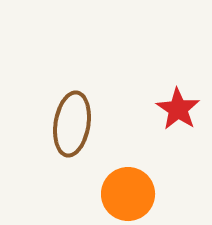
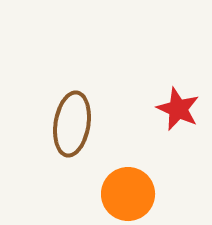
red star: rotated 9 degrees counterclockwise
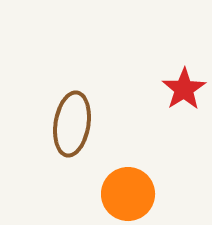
red star: moved 6 px right, 20 px up; rotated 15 degrees clockwise
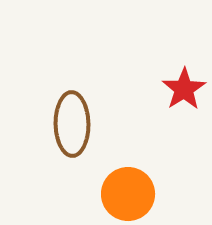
brown ellipse: rotated 10 degrees counterclockwise
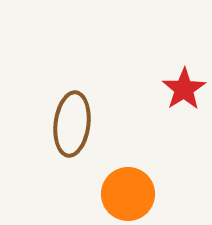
brown ellipse: rotated 8 degrees clockwise
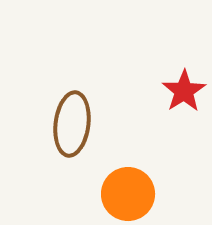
red star: moved 2 px down
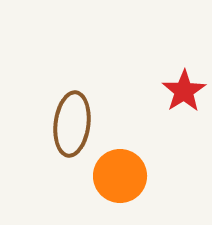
orange circle: moved 8 px left, 18 px up
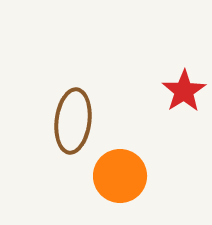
brown ellipse: moved 1 px right, 3 px up
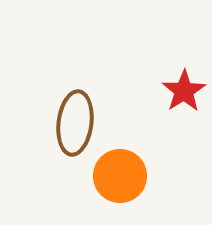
brown ellipse: moved 2 px right, 2 px down
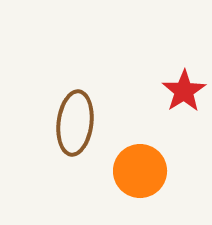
orange circle: moved 20 px right, 5 px up
